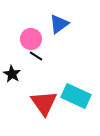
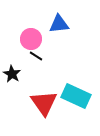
blue triangle: rotated 30 degrees clockwise
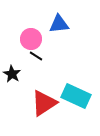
red triangle: rotated 32 degrees clockwise
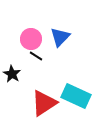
blue triangle: moved 1 px right, 13 px down; rotated 40 degrees counterclockwise
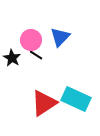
pink circle: moved 1 px down
black line: moved 1 px up
black star: moved 16 px up
cyan rectangle: moved 3 px down
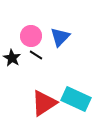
pink circle: moved 4 px up
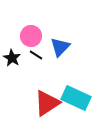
blue triangle: moved 10 px down
cyan rectangle: moved 1 px up
red triangle: moved 3 px right
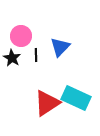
pink circle: moved 10 px left
black line: rotated 56 degrees clockwise
